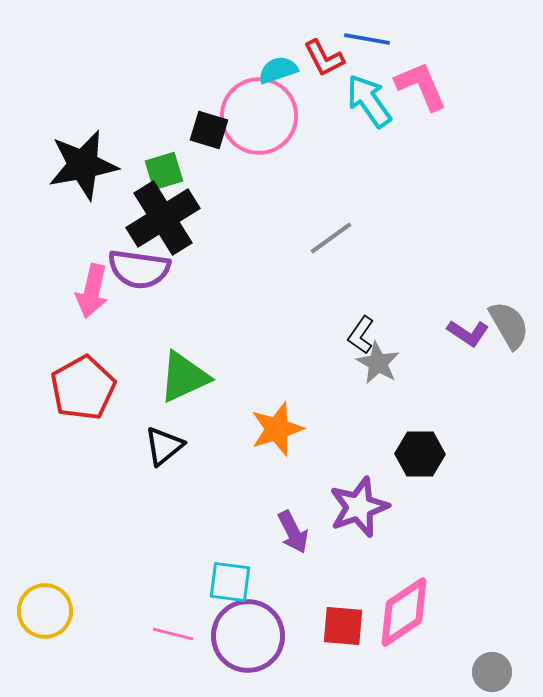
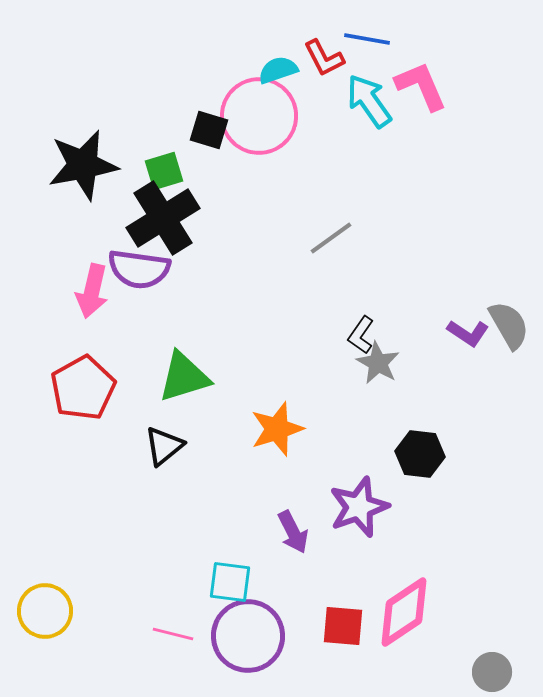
green triangle: rotated 8 degrees clockwise
black hexagon: rotated 6 degrees clockwise
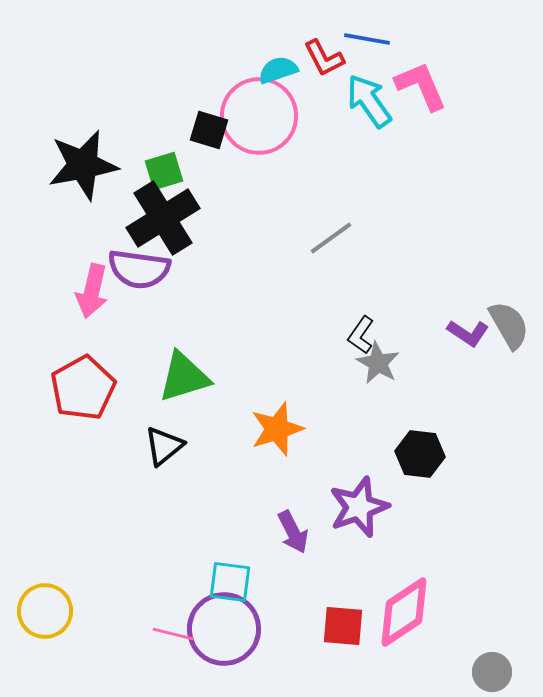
purple circle: moved 24 px left, 7 px up
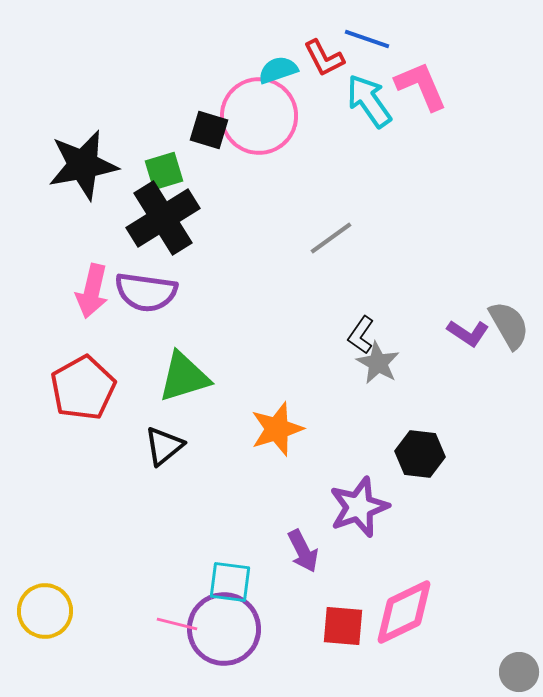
blue line: rotated 9 degrees clockwise
purple semicircle: moved 7 px right, 23 px down
purple arrow: moved 10 px right, 19 px down
pink diamond: rotated 8 degrees clockwise
pink line: moved 4 px right, 10 px up
gray circle: moved 27 px right
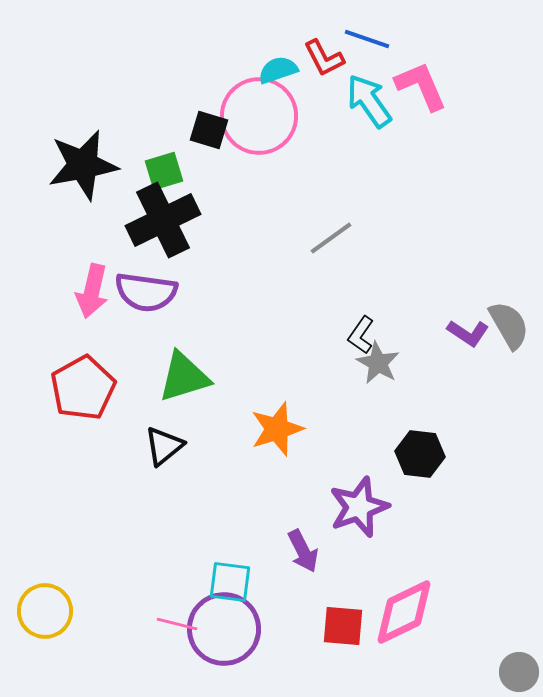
black cross: moved 2 px down; rotated 6 degrees clockwise
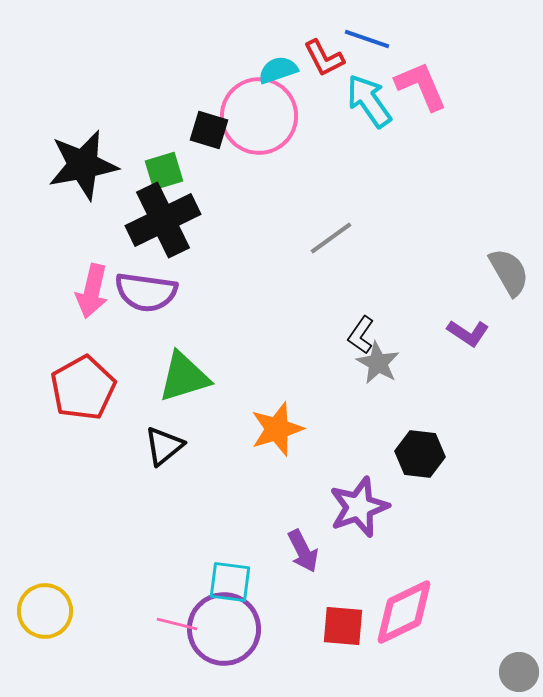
gray semicircle: moved 53 px up
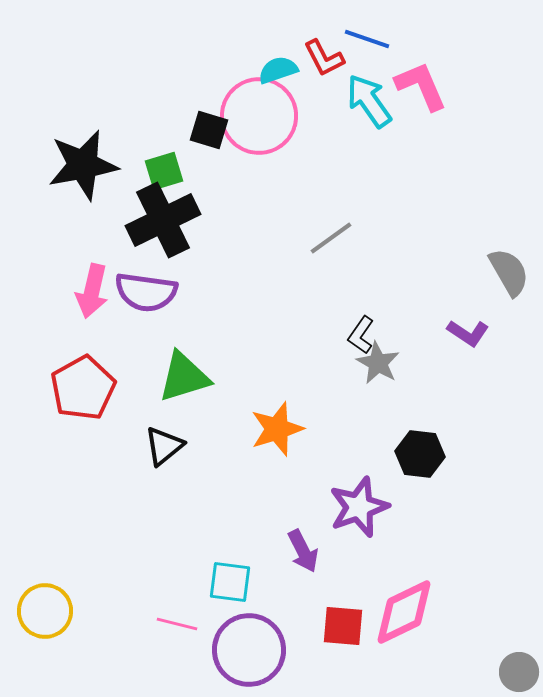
purple circle: moved 25 px right, 21 px down
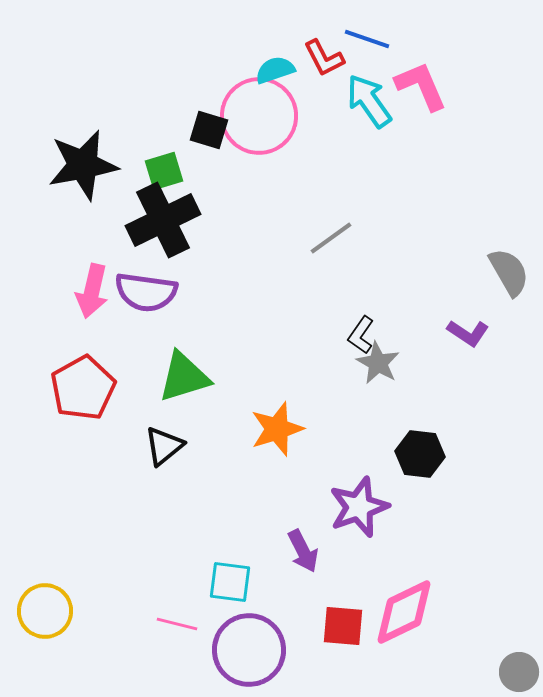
cyan semicircle: moved 3 px left
